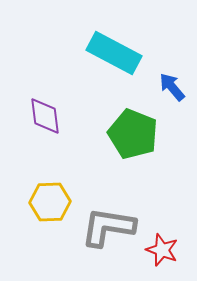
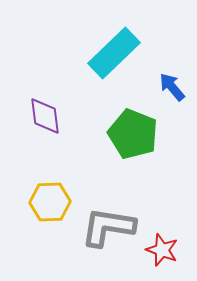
cyan rectangle: rotated 72 degrees counterclockwise
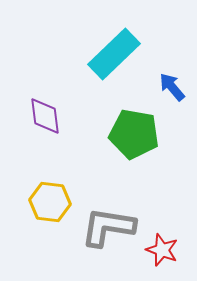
cyan rectangle: moved 1 px down
green pentagon: moved 1 px right; rotated 12 degrees counterclockwise
yellow hexagon: rotated 9 degrees clockwise
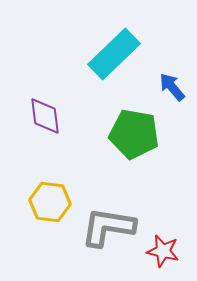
red star: moved 1 px right, 1 px down; rotated 8 degrees counterclockwise
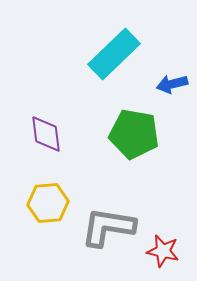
blue arrow: moved 3 px up; rotated 64 degrees counterclockwise
purple diamond: moved 1 px right, 18 px down
yellow hexagon: moved 2 px left, 1 px down; rotated 12 degrees counterclockwise
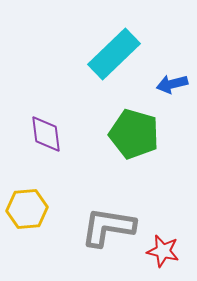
green pentagon: rotated 6 degrees clockwise
yellow hexagon: moved 21 px left, 6 px down
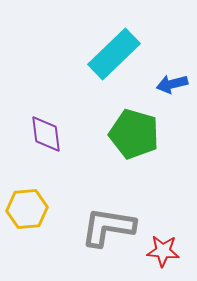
red star: rotated 8 degrees counterclockwise
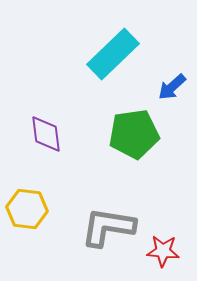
cyan rectangle: moved 1 px left
blue arrow: moved 3 px down; rotated 28 degrees counterclockwise
green pentagon: rotated 24 degrees counterclockwise
yellow hexagon: rotated 12 degrees clockwise
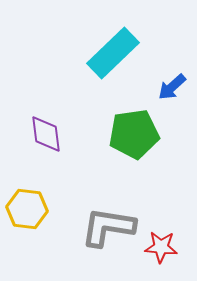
cyan rectangle: moved 1 px up
red star: moved 2 px left, 4 px up
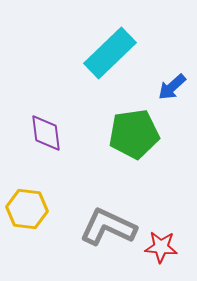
cyan rectangle: moved 3 px left
purple diamond: moved 1 px up
gray L-shape: rotated 16 degrees clockwise
